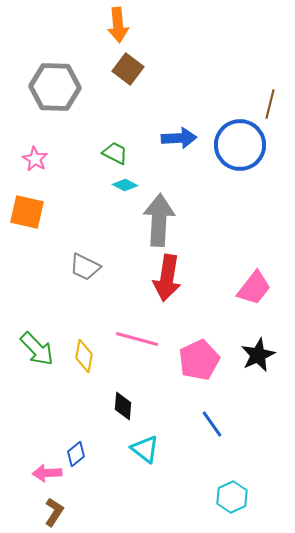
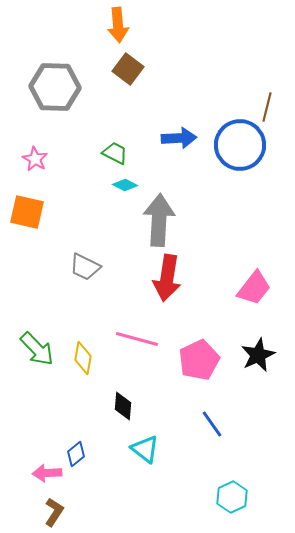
brown line: moved 3 px left, 3 px down
yellow diamond: moved 1 px left, 2 px down
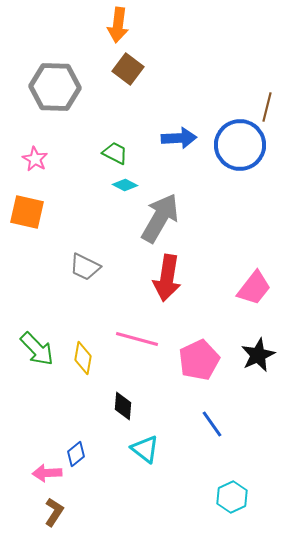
orange arrow: rotated 12 degrees clockwise
gray arrow: moved 1 px right, 2 px up; rotated 27 degrees clockwise
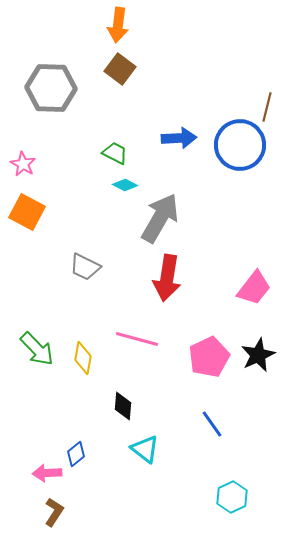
brown square: moved 8 px left
gray hexagon: moved 4 px left, 1 px down
pink star: moved 12 px left, 5 px down
orange square: rotated 15 degrees clockwise
pink pentagon: moved 10 px right, 3 px up
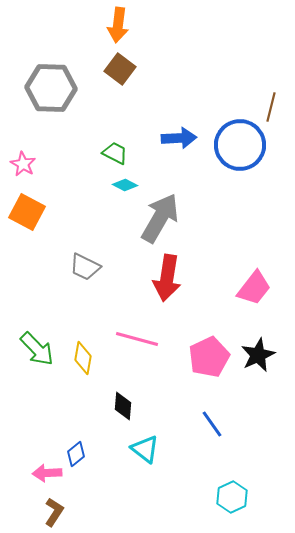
brown line: moved 4 px right
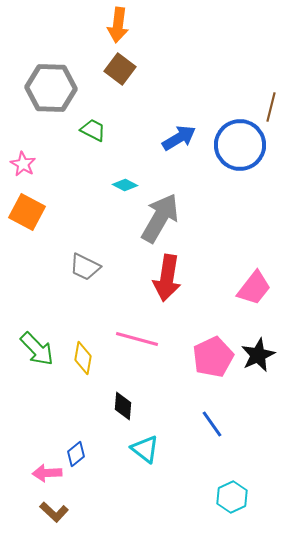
blue arrow: rotated 28 degrees counterclockwise
green trapezoid: moved 22 px left, 23 px up
pink pentagon: moved 4 px right
brown L-shape: rotated 100 degrees clockwise
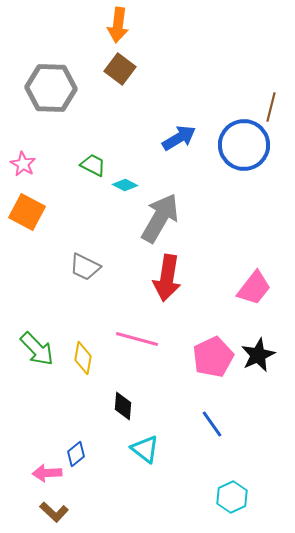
green trapezoid: moved 35 px down
blue circle: moved 4 px right
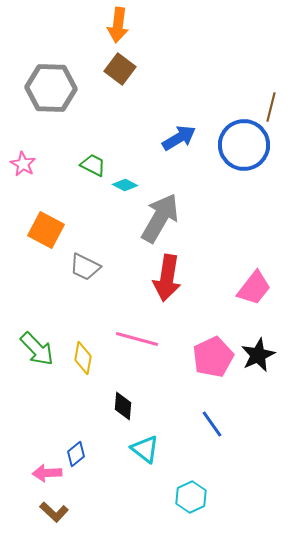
orange square: moved 19 px right, 18 px down
cyan hexagon: moved 41 px left
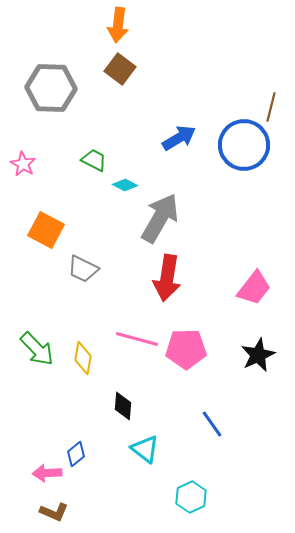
green trapezoid: moved 1 px right, 5 px up
gray trapezoid: moved 2 px left, 2 px down
pink pentagon: moved 27 px left, 8 px up; rotated 24 degrees clockwise
brown L-shape: rotated 20 degrees counterclockwise
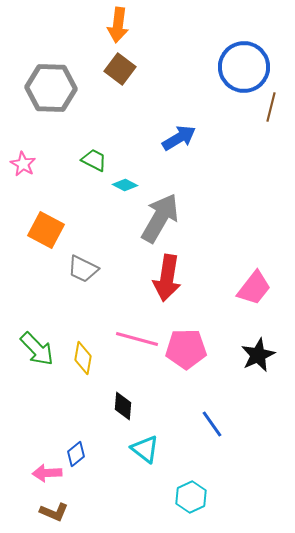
blue circle: moved 78 px up
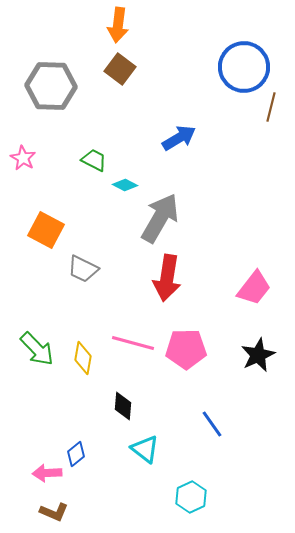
gray hexagon: moved 2 px up
pink star: moved 6 px up
pink line: moved 4 px left, 4 px down
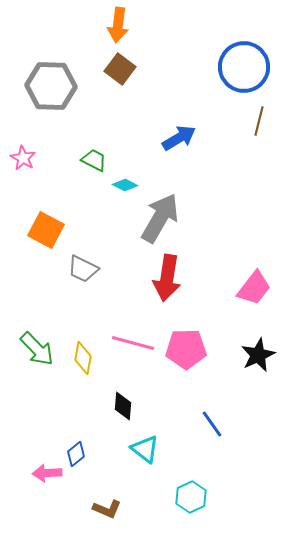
brown line: moved 12 px left, 14 px down
brown L-shape: moved 53 px right, 3 px up
